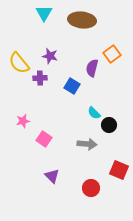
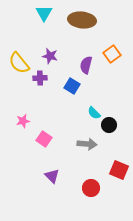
purple semicircle: moved 6 px left, 3 px up
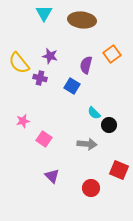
purple cross: rotated 16 degrees clockwise
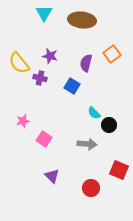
purple semicircle: moved 2 px up
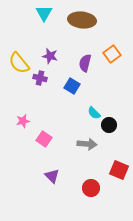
purple semicircle: moved 1 px left
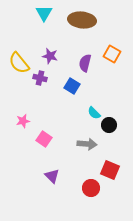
orange square: rotated 24 degrees counterclockwise
red square: moved 9 px left
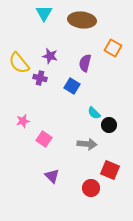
orange square: moved 1 px right, 6 px up
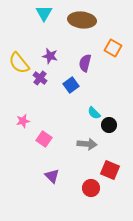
purple cross: rotated 24 degrees clockwise
blue square: moved 1 px left, 1 px up; rotated 21 degrees clockwise
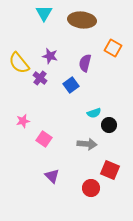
cyan semicircle: rotated 64 degrees counterclockwise
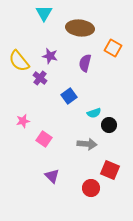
brown ellipse: moved 2 px left, 8 px down
yellow semicircle: moved 2 px up
blue square: moved 2 px left, 11 px down
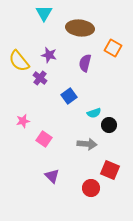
purple star: moved 1 px left, 1 px up
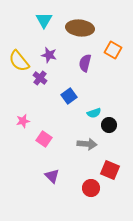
cyan triangle: moved 7 px down
orange square: moved 2 px down
